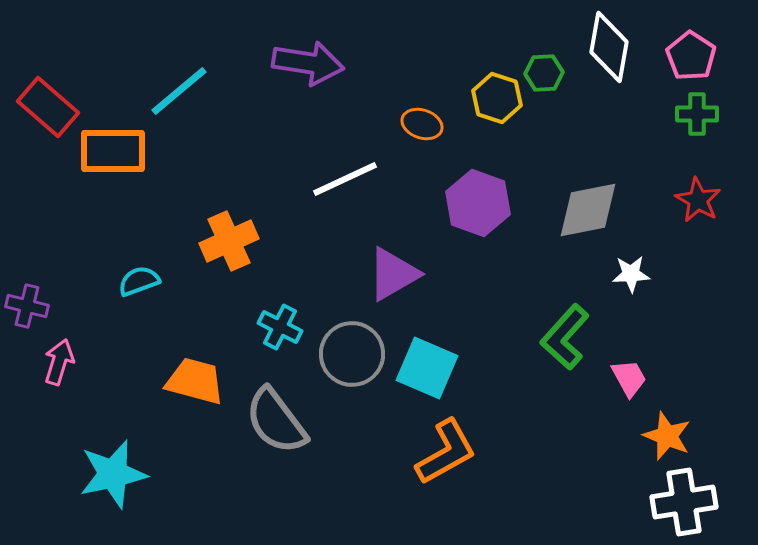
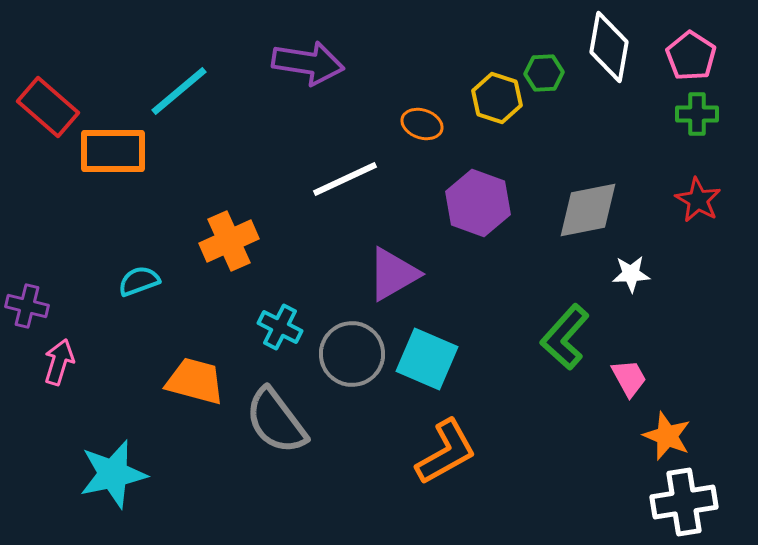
cyan square: moved 9 px up
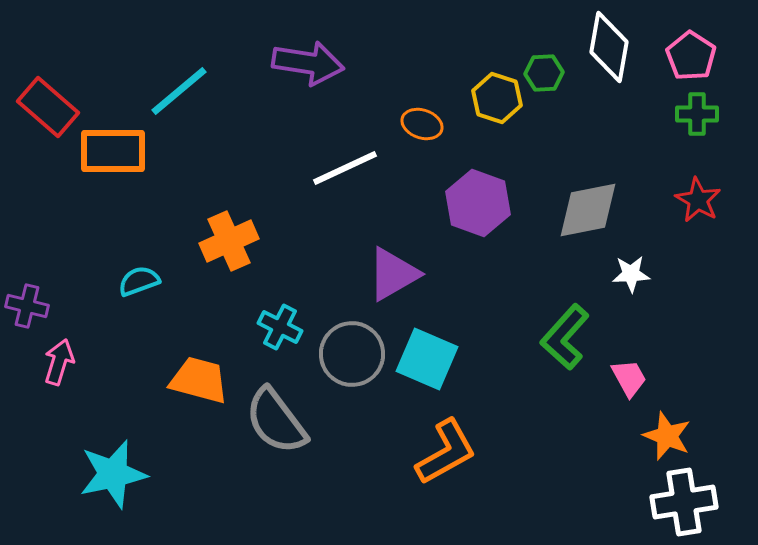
white line: moved 11 px up
orange trapezoid: moved 4 px right, 1 px up
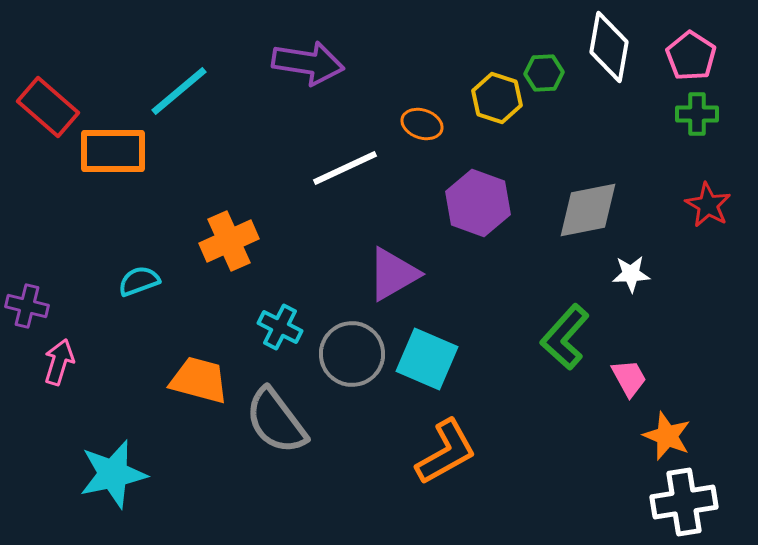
red star: moved 10 px right, 5 px down
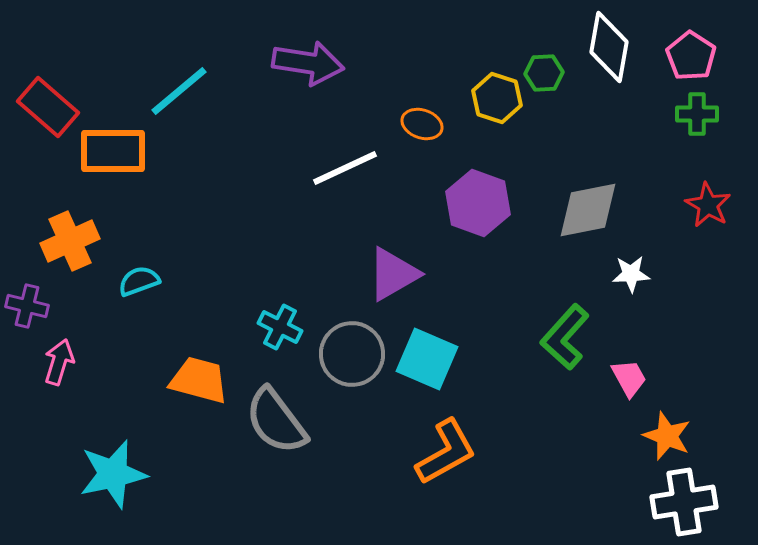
orange cross: moved 159 px left
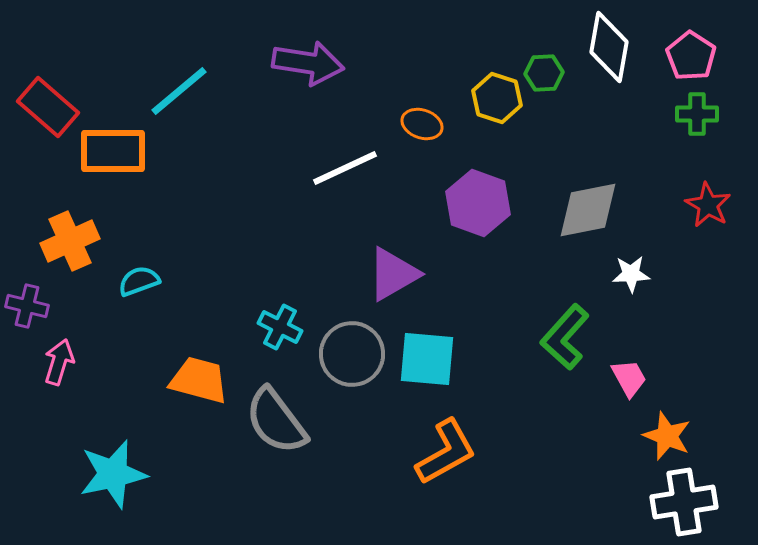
cyan square: rotated 18 degrees counterclockwise
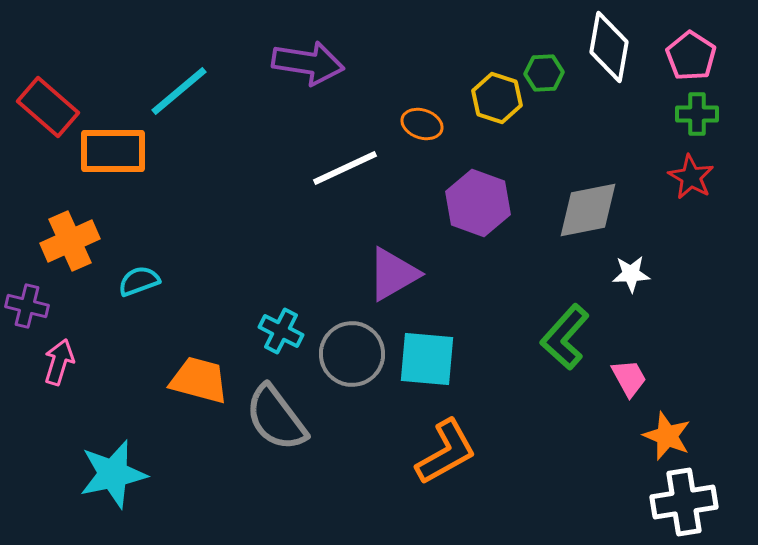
red star: moved 17 px left, 28 px up
cyan cross: moved 1 px right, 4 px down
gray semicircle: moved 3 px up
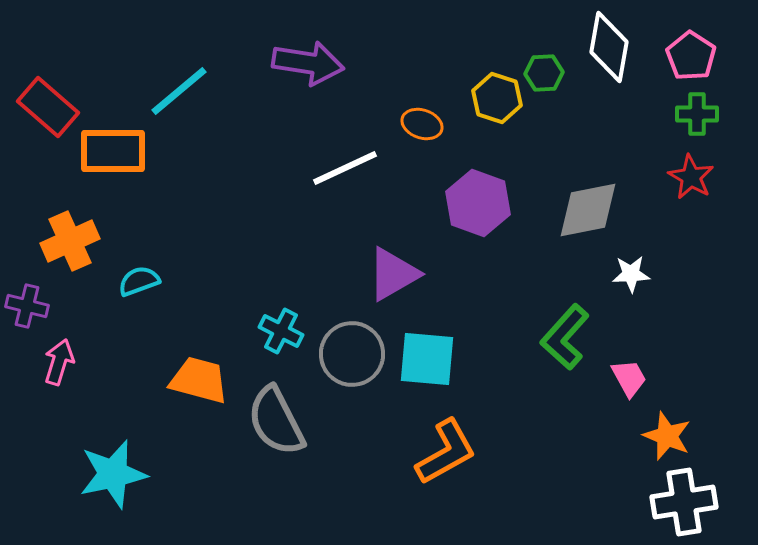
gray semicircle: moved 3 px down; rotated 10 degrees clockwise
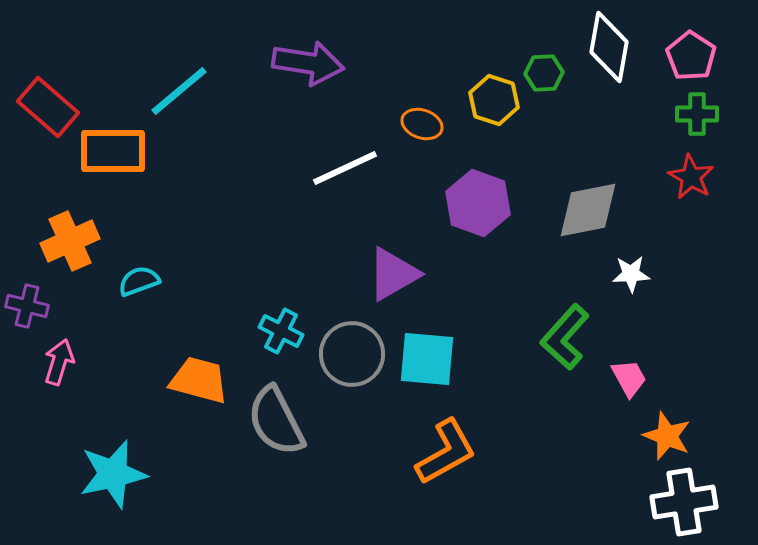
yellow hexagon: moved 3 px left, 2 px down
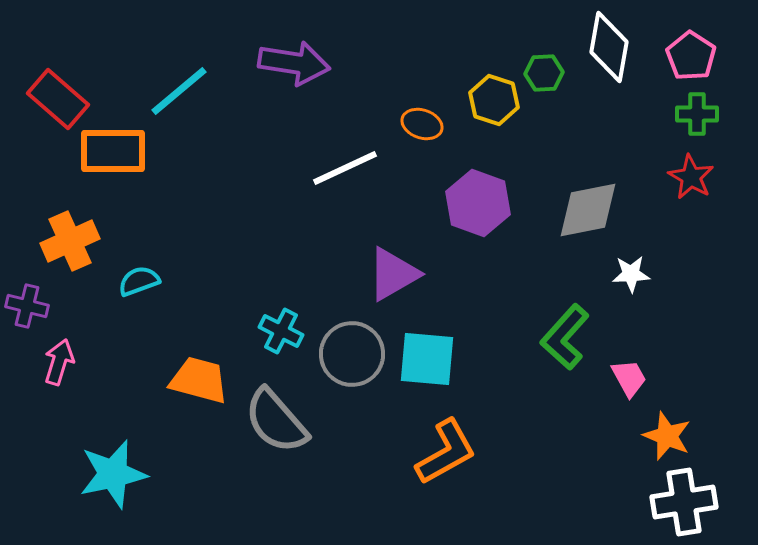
purple arrow: moved 14 px left
red rectangle: moved 10 px right, 8 px up
gray semicircle: rotated 14 degrees counterclockwise
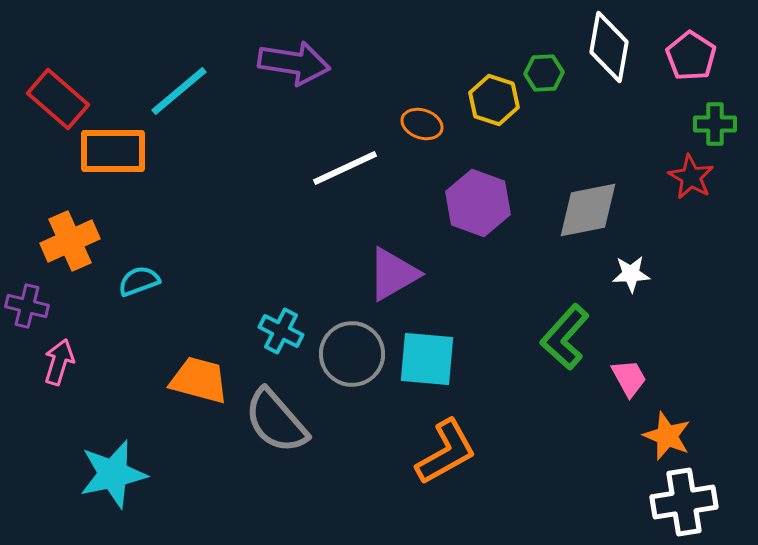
green cross: moved 18 px right, 10 px down
